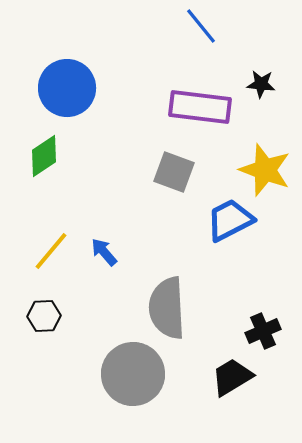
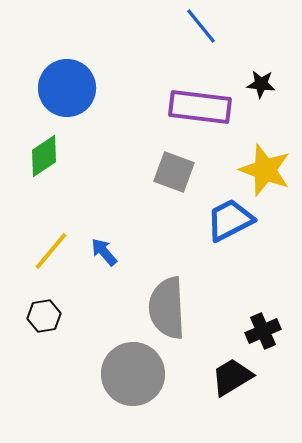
black hexagon: rotated 8 degrees counterclockwise
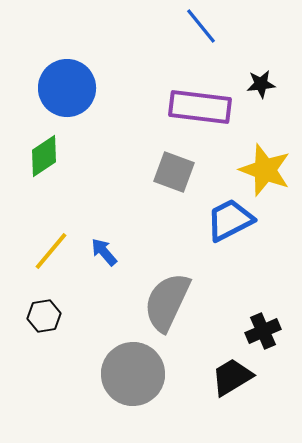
black star: rotated 12 degrees counterclockwise
gray semicircle: moved 6 px up; rotated 28 degrees clockwise
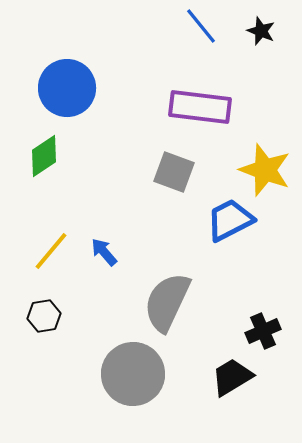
black star: moved 53 px up; rotated 28 degrees clockwise
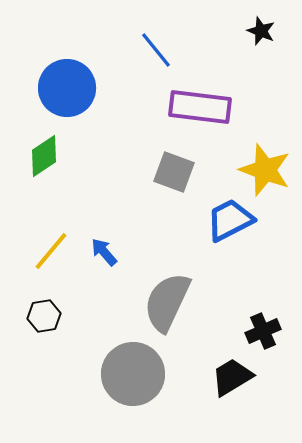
blue line: moved 45 px left, 24 px down
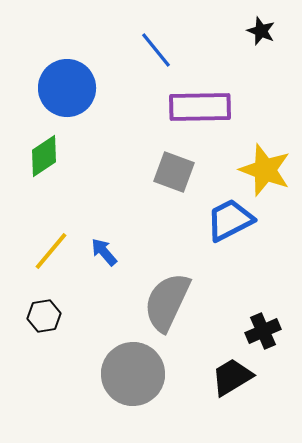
purple rectangle: rotated 8 degrees counterclockwise
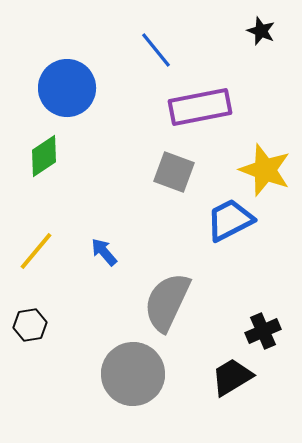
purple rectangle: rotated 10 degrees counterclockwise
yellow line: moved 15 px left
black hexagon: moved 14 px left, 9 px down
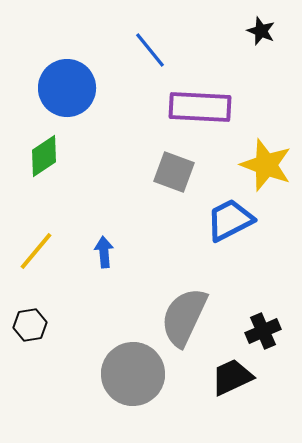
blue line: moved 6 px left
purple rectangle: rotated 14 degrees clockwise
yellow star: moved 1 px right, 5 px up
blue arrow: rotated 36 degrees clockwise
gray semicircle: moved 17 px right, 15 px down
black trapezoid: rotated 6 degrees clockwise
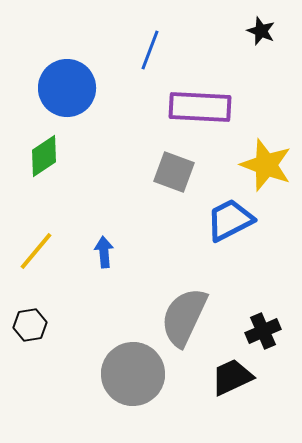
blue line: rotated 60 degrees clockwise
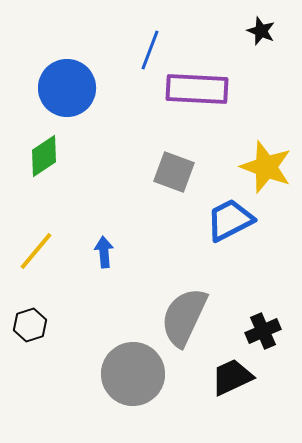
purple rectangle: moved 3 px left, 18 px up
yellow star: moved 2 px down
black hexagon: rotated 8 degrees counterclockwise
